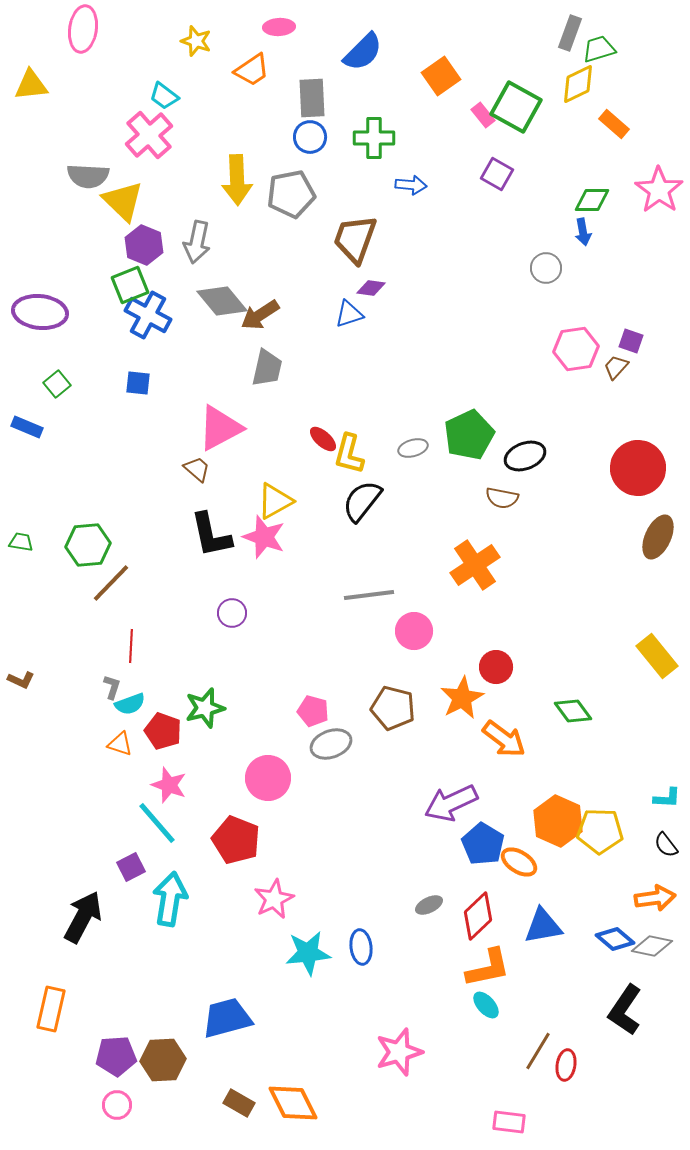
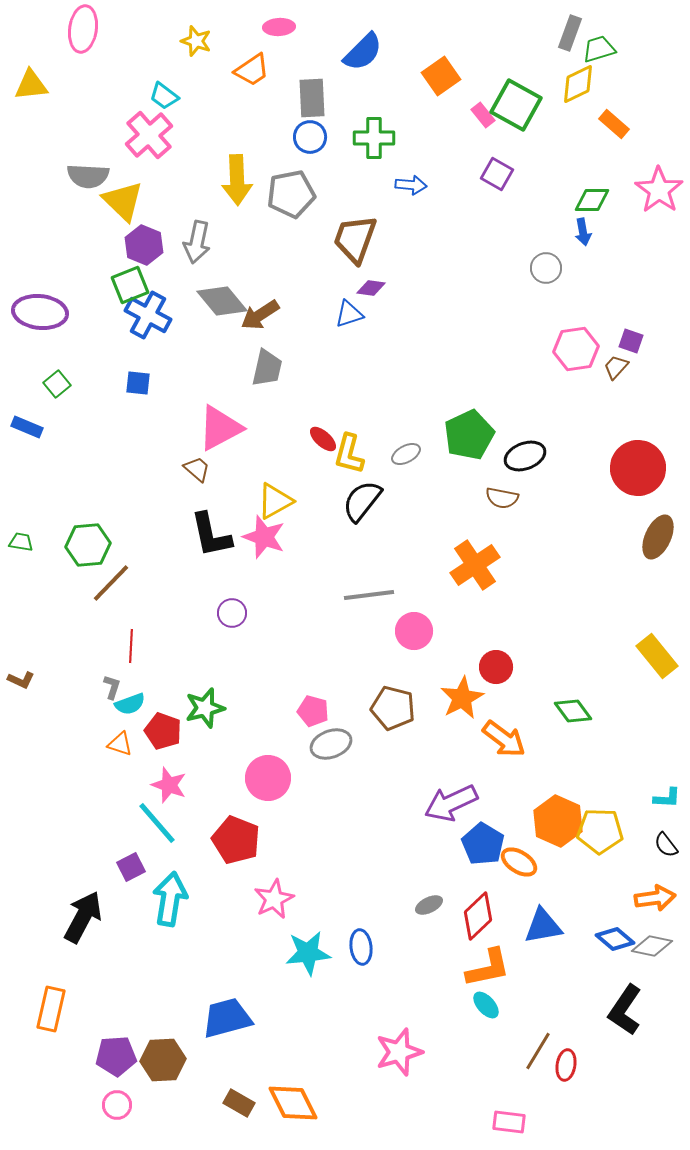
green square at (516, 107): moved 2 px up
gray ellipse at (413, 448): moved 7 px left, 6 px down; rotated 12 degrees counterclockwise
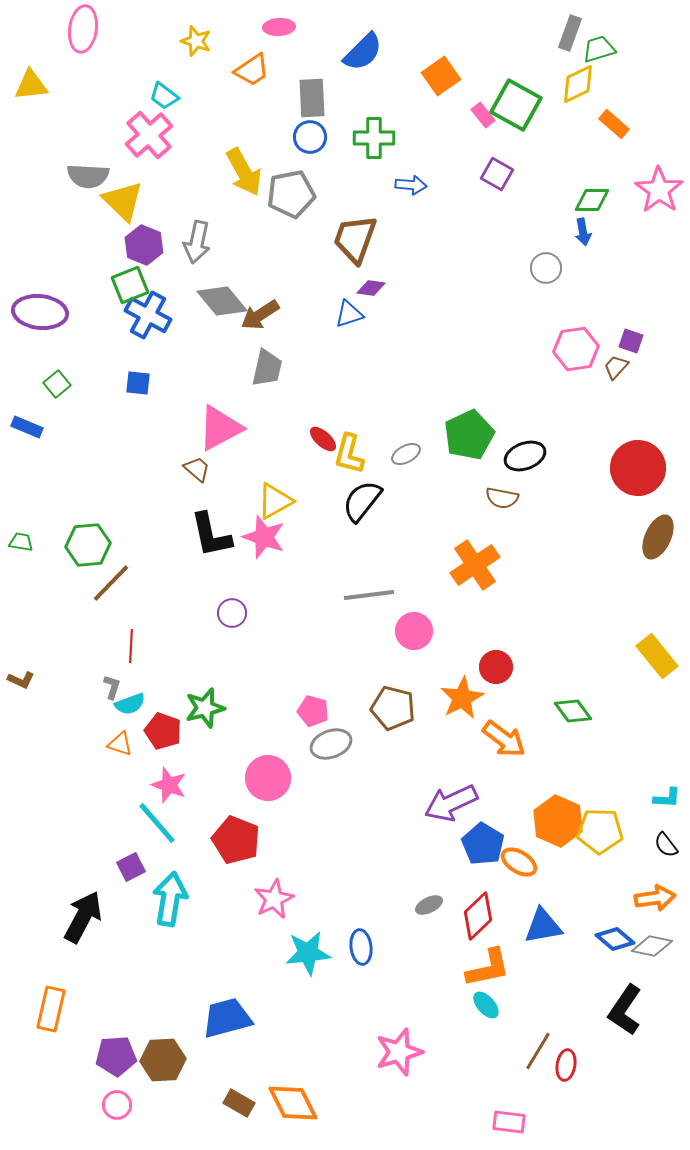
yellow arrow at (237, 180): moved 7 px right, 8 px up; rotated 27 degrees counterclockwise
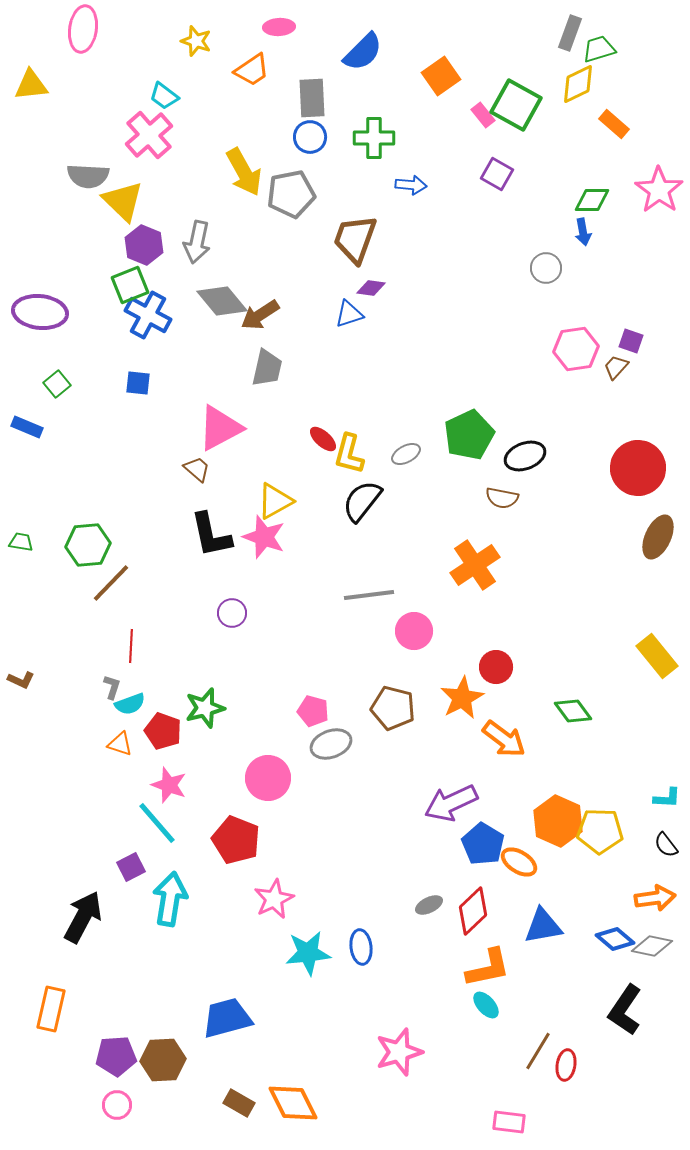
red diamond at (478, 916): moved 5 px left, 5 px up
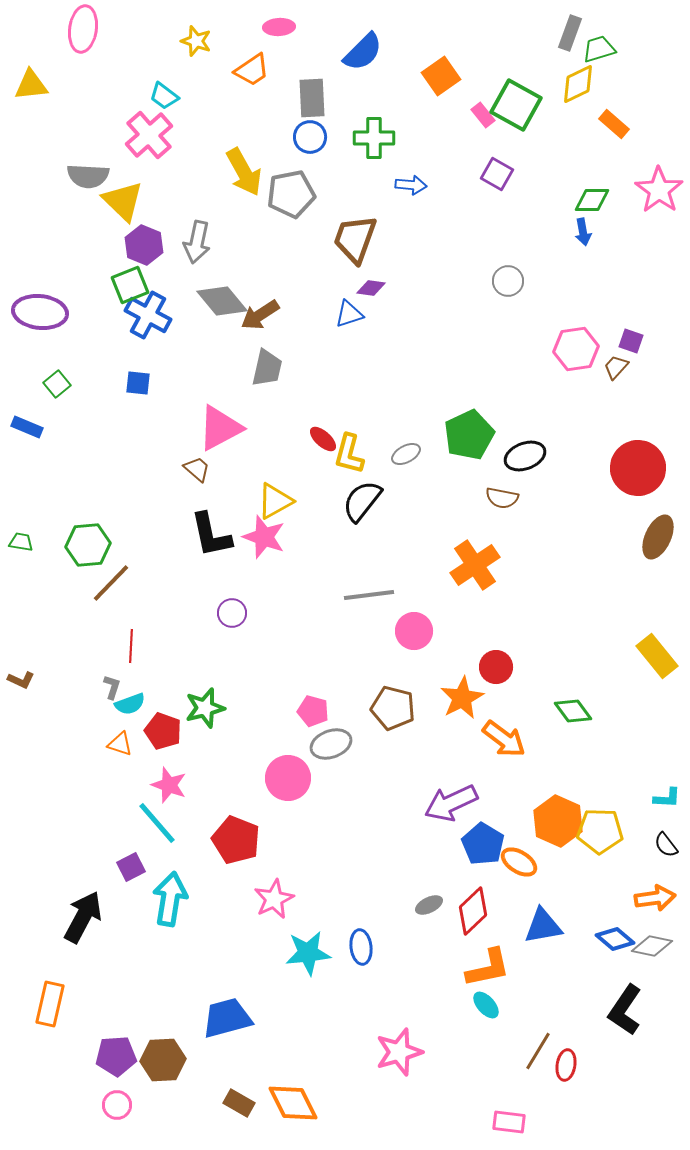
gray circle at (546, 268): moved 38 px left, 13 px down
pink circle at (268, 778): moved 20 px right
orange rectangle at (51, 1009): moved 1 px left, 5 px up
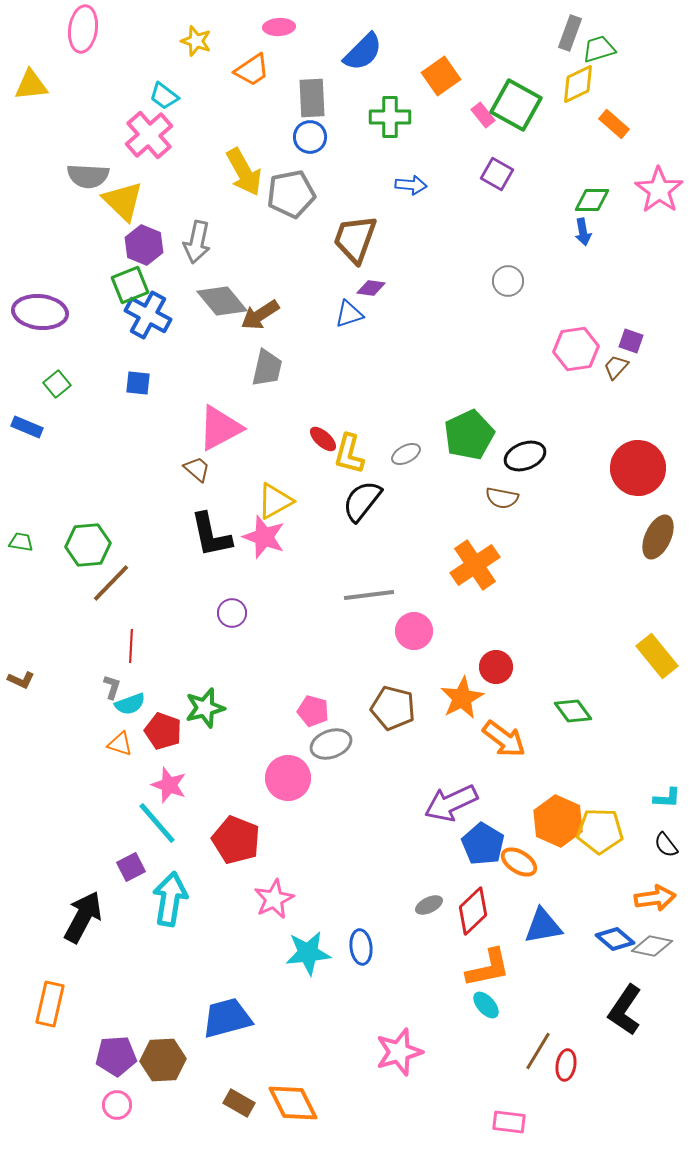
green cross at (374, 138): moved 16 px right, 21 px up
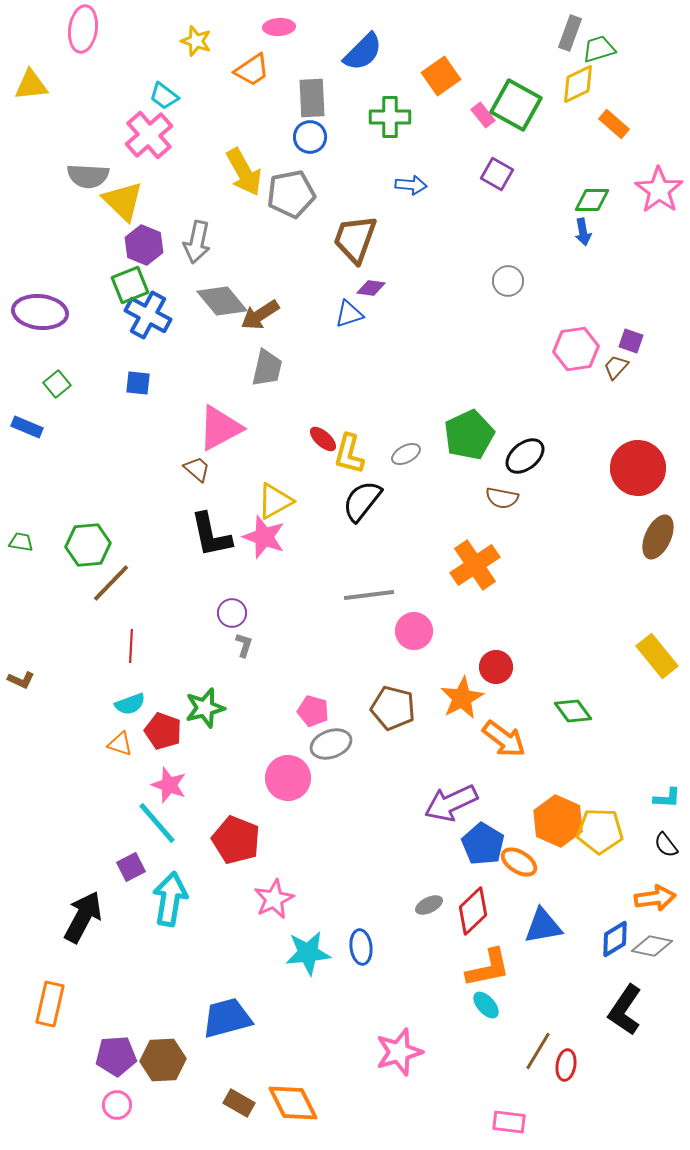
black ellipse at (525, 456): rotated 18 degrees counterclockwise
gray L-shape at (112, 687): moved 132 px right, 42 px up
blue diamond at (615, 939): rotated 72 degrees counterclockwise
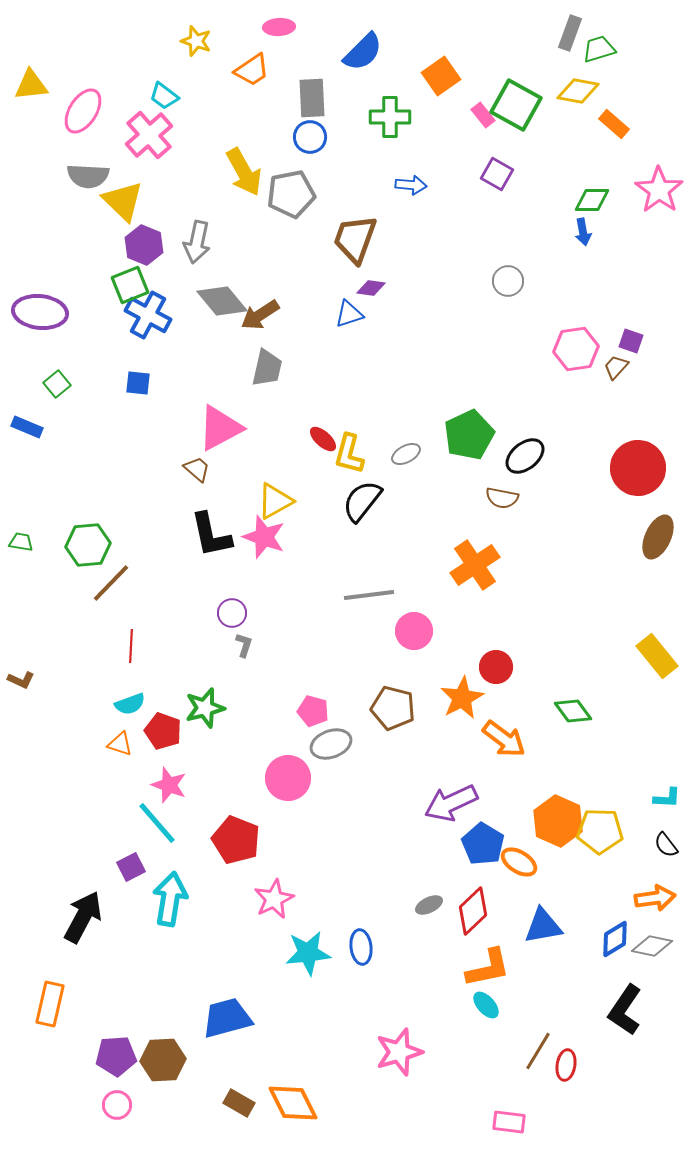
pink ellipse at (83, 29): moved 82 px down; rotated 24 degrees clockwise
yellow diamond at (578, 84): moved 7 px down; rotated 36 degrees clockwise
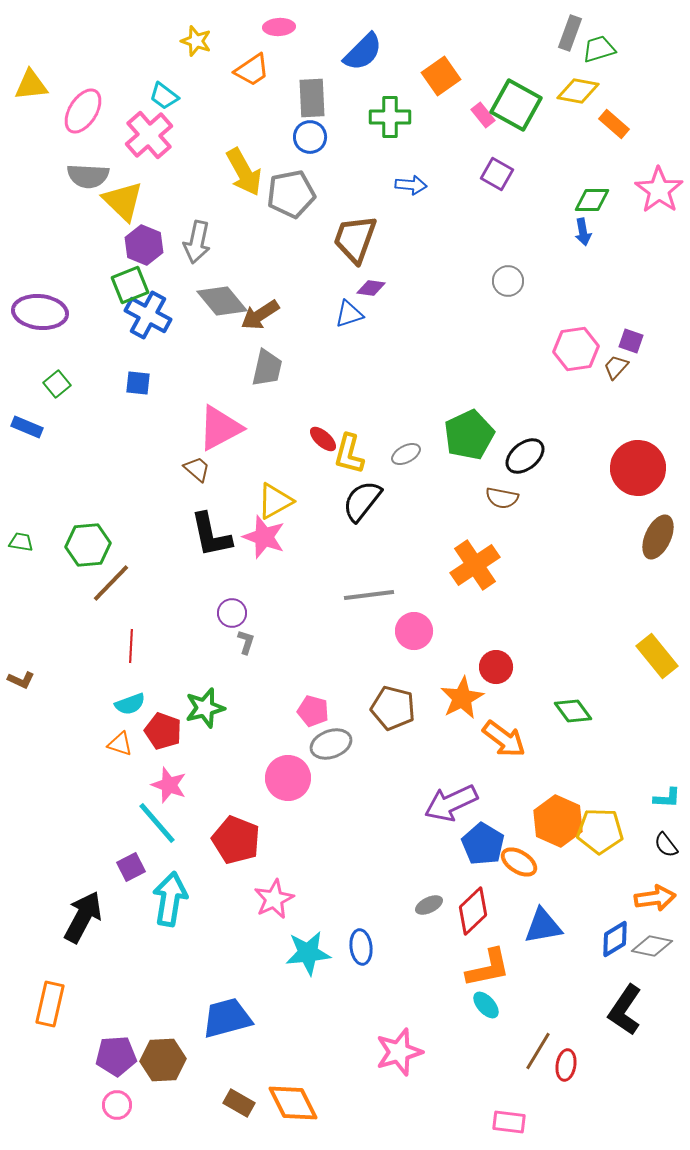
gray L-shape at (244, 645): moved 2 px right, 3 px up
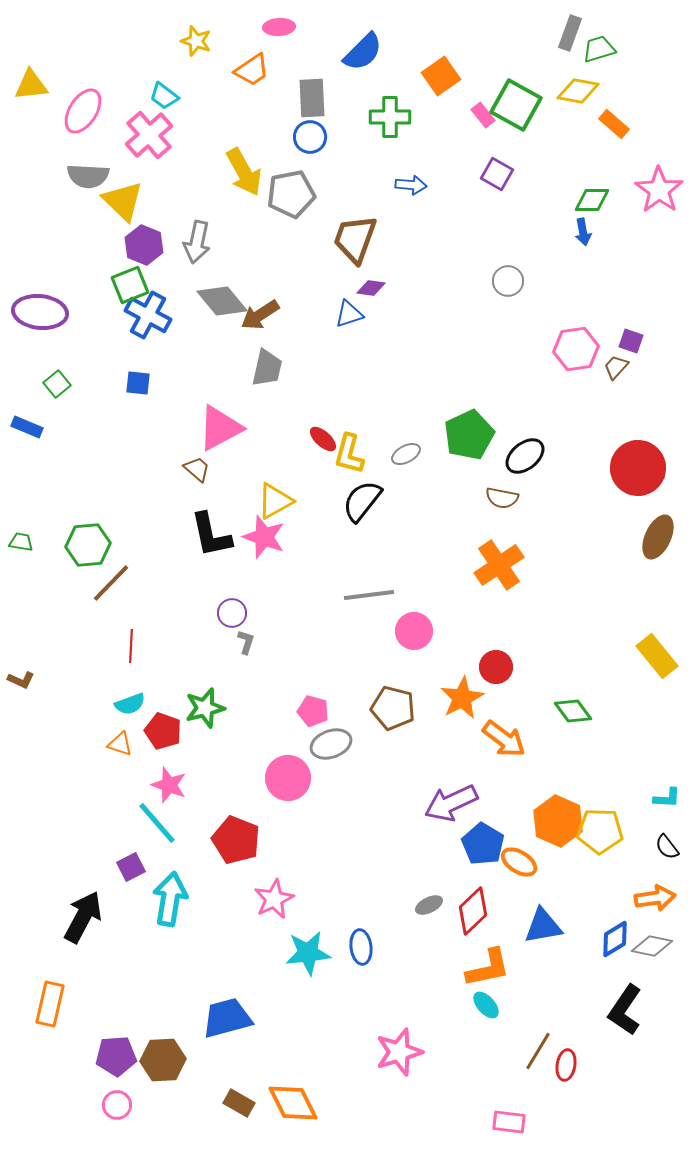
orange cross at (475, 565): moved 24 px right
black semicircle at (666, 845): moved 1 px right, 2 px down
